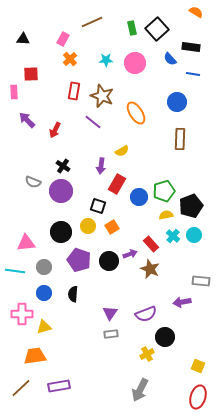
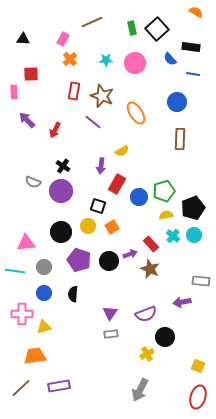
black pentagon at (191, 206): moved 2 px right, 2 px down
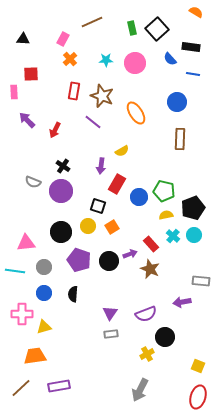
green pentagon at (164, 191): rotated 30 degrees clockwise
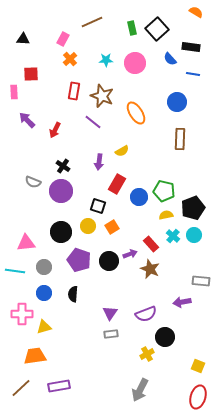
purple arrow at (101, 166): moved 2 px left, 4 px up
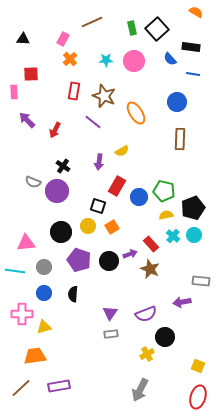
pink circle at (135, 63): moved 1 px left, 2 px up
brown star at (102, 96): moved 2 px right
red rectangle at (117, 184): moved 2 px down
purple circle at (61, 191): moved 4 px left
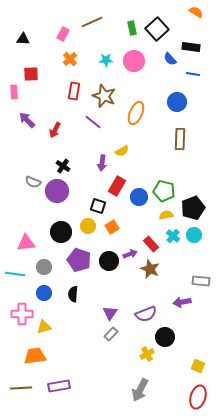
pink rectangle at (63, 39): moved 5 px up
orange ellipse at (136, 113): rotated 55 degrees clockwise
purple arrow at (99, 162): moved 3 px right, 1 px down
cyan line at (15, 271): moved 3 px down
gray rectangle at (111, 334): rotated 40 degrees counterclockwise
brown line at (21, 388): rotated 40 degrees clockwise
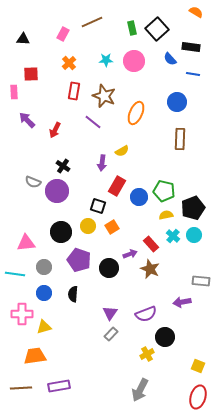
orange cross at (70, 59): moved 1 px left, 4 px down
black circle at (109, 261): moved 7 px down
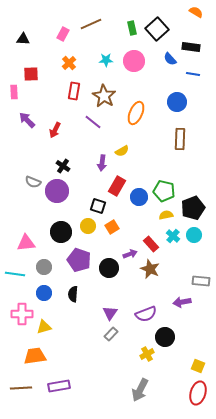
brown line at (92, 22): moved 1 px left, 2 px down
brown star at (104, 96): rotated 10 degrees clockwise
red ellipse at (198, 397): moved 4 px up
